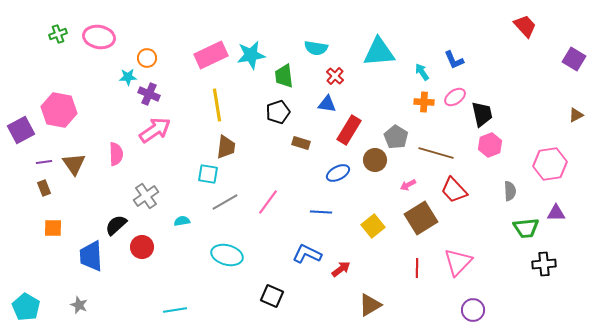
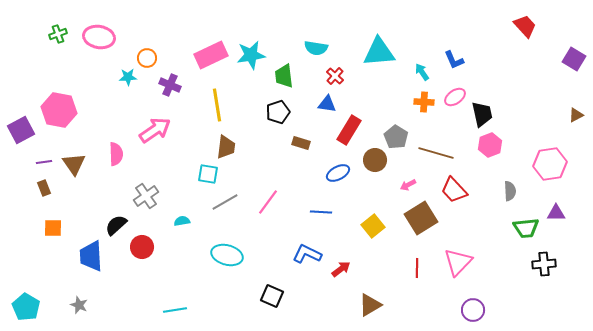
purple cross at (149, 94): moved 21 px right, 9 px up
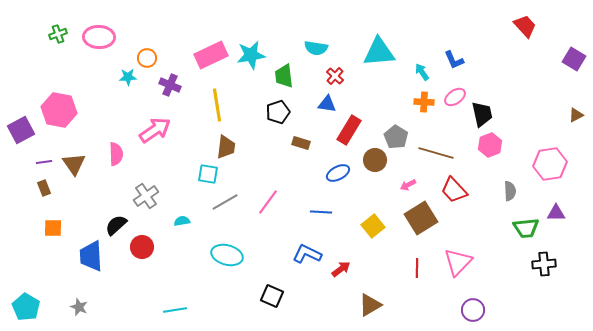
pink ellipse at (99, 37): rotated 8 degrees counterclockwise
gray star at (79, 305): moved 2 px down
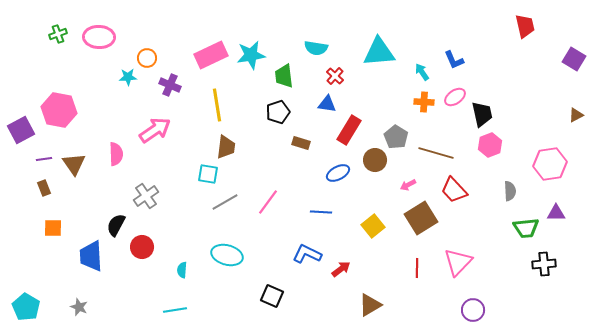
red trapezoid at (525, 26): rotated 30 degrees clockwise
purple line at (44, 162): moved 3 px up
cyan semicircle at (182, 221): moved 49 px down; rotated 77 degrees counterclockwise
black semicircle at (116, 225): rotated 20 degrees counterclockwise
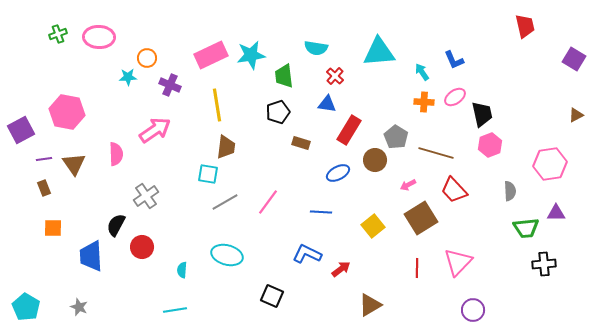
pink hexagon at (59, 110): moved 8 px right, 2 px down
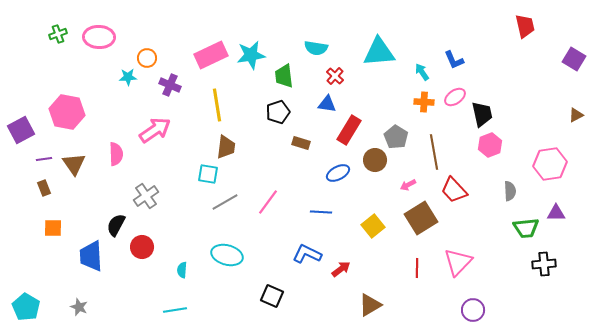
brown line at (436, 153): moved 2 px left, 1 px up; rotated 64 degrees clockwise
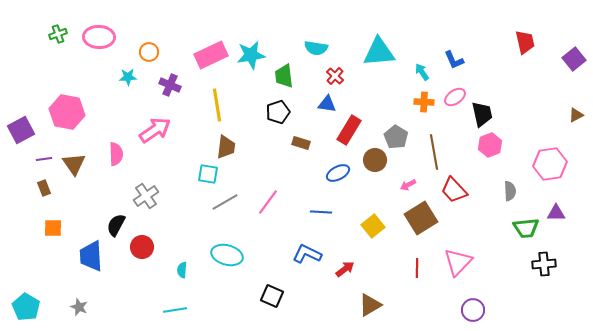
red trapezoid at (525, 26): moved 16 px down
orange circle at (147, 58): moved 2 px right, 6 px up
purple square at (574, 59): rotated 20 degrees clockwise
red arrow at (341, 269): moved 4 px right
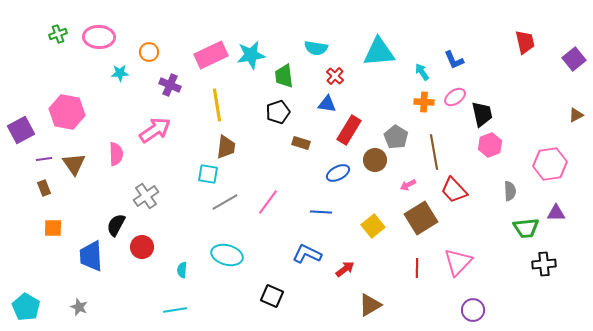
cyan star at (128, 77): moved 8 px left, 4 px up
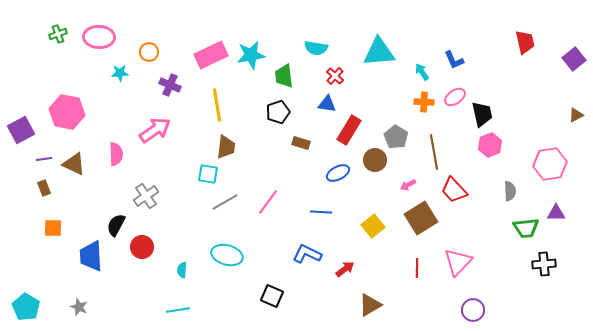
brown triangle at (74, 164): rotated 30 degrees counterclockwise
cyan line at (175, 310): moved 3 px right
